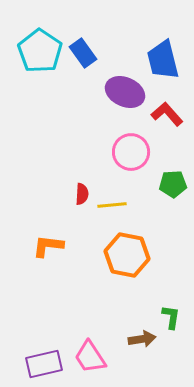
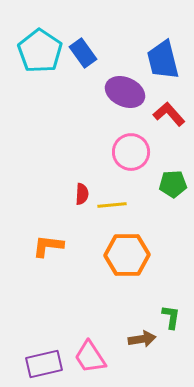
red L-shape: moved 2 px right
orange hexagon: rotated 12 degrees counterclockwise
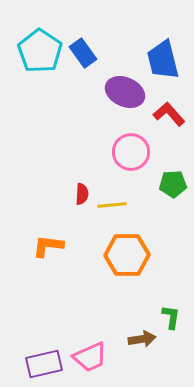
pink trapezoid: rotated 81 degrees counterclockwise
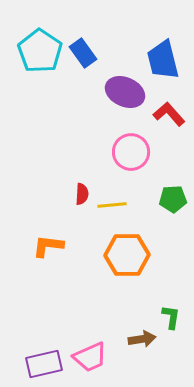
green pentagon: moved 15 px down
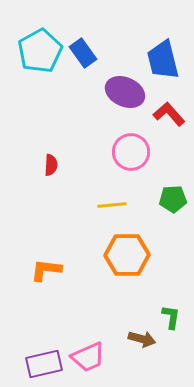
cyan pentagon: rotated 9 degrees clockwise
red semicircle: moved 31 px left, 29 px up
orange L-shape: moved 2 px left, 24 px down
brown arrow: rotated 24 degrees clockwise
pink trapezoid: moved 2 px left
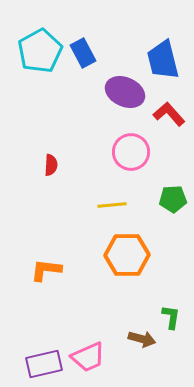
blue rectangle: rotated 8 degrees clockwise
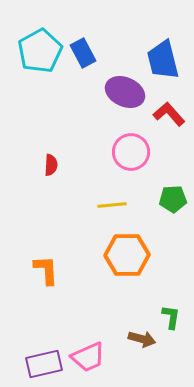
orange L-shape: rotated 80 degrees clockwise
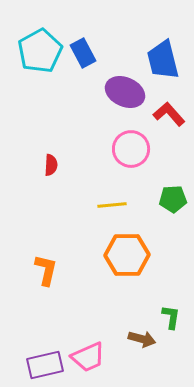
pink circle: moved 3 px up
orange L-shape: rotated 16 degrees clockwise
purple rectangle: moved 1 px right, 1 px down
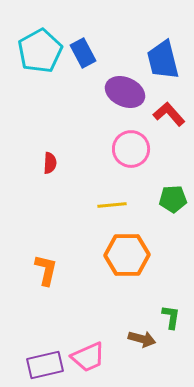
red semicircle: moved 1 px left, 2 px up
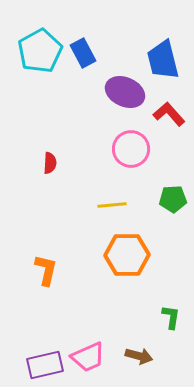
brown arrow: moved 3 px left, 17 px down
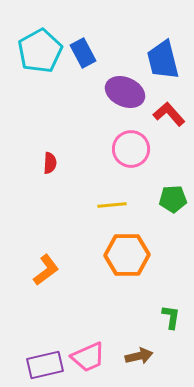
orange L-shape: rotated 40 degrees clockwise
brown arrow: rotated 28 degrees counterclockwise
